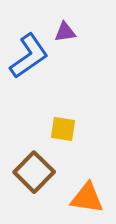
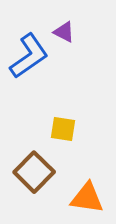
purple triangle: moved 1 px left; rotated 35 degrees clockwise
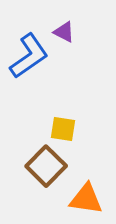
brown square: moved 12 px right, 6 px up
orange triangle: moved 1 px left, 1 px down
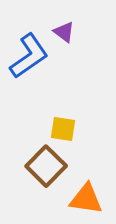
purple triangle: rotated 10 degrees clockwise
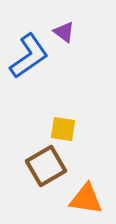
brown square: rotated 15 degrees clockwise
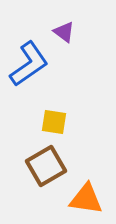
blue L-shape: moved 8 px down
yellow square: moved 9 px left, 7 px up
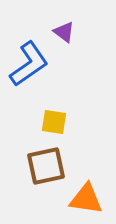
brown square: rotated 18 degrees clockwise
